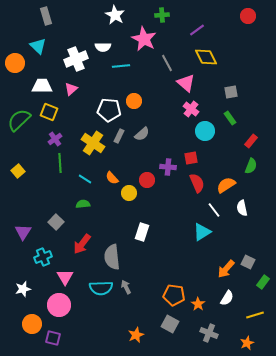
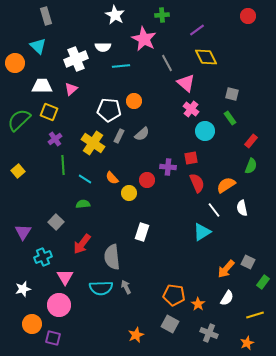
gray square at (231, 92): moved 1 px right, 2 px down; rotated 24 degrees clockwise
green line at (60, 163): moved 3 px right, 2 px down
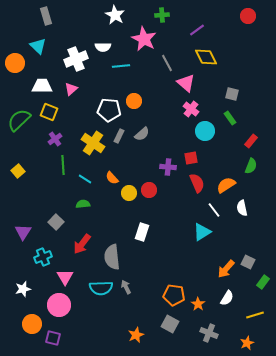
red circle at (147, 180): moved 2 px right, 10 px down
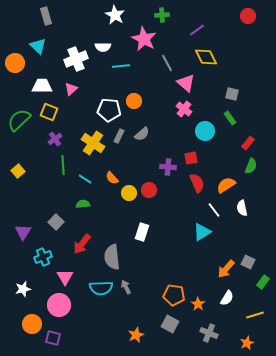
pink cross at (191, 109): moved 7 px left
red rectangle at (251, 141): moved 3 px left, 2 px down
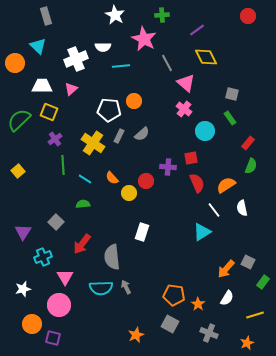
red circle at (149, 190): moved 3 px left, 9 px up
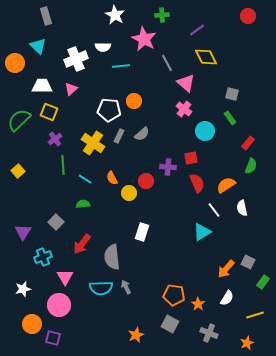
orange semicircle at (112, 178): rotated 16 degrees clockwise
